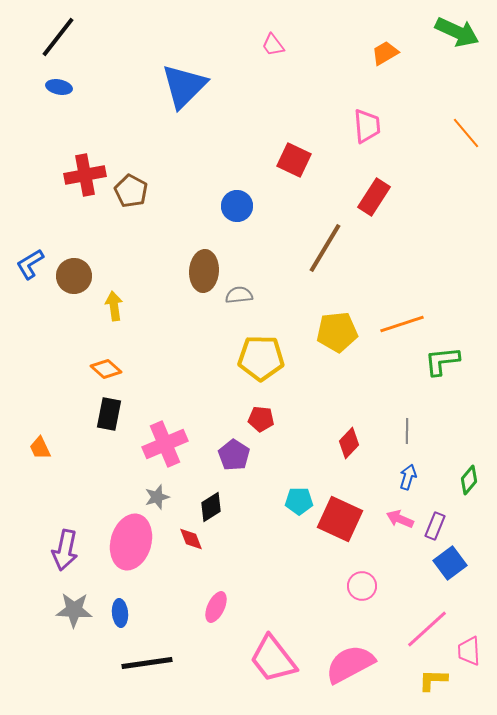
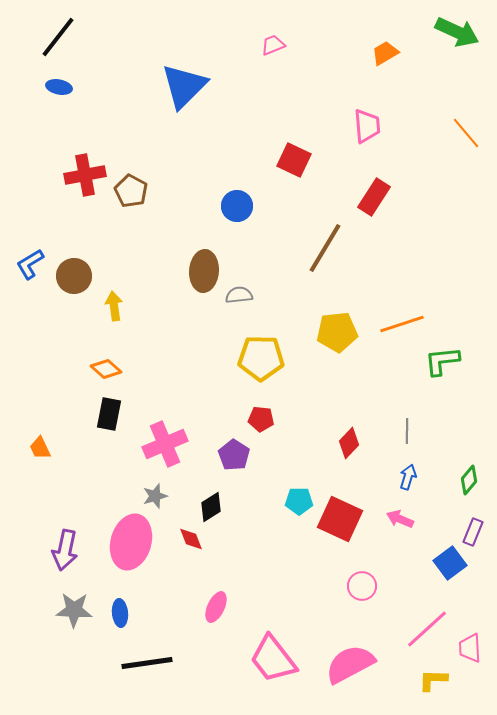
pink trapezoid at (273, 45): rotated 105 degrees clockwise
gray star at (157, 497): moved 2 px left, 1 px up
purple rectangle at (435, 526): moved 38 px right, 6 px down
pink trapezoid at (469, 651): moved 1 px right, 3 px up
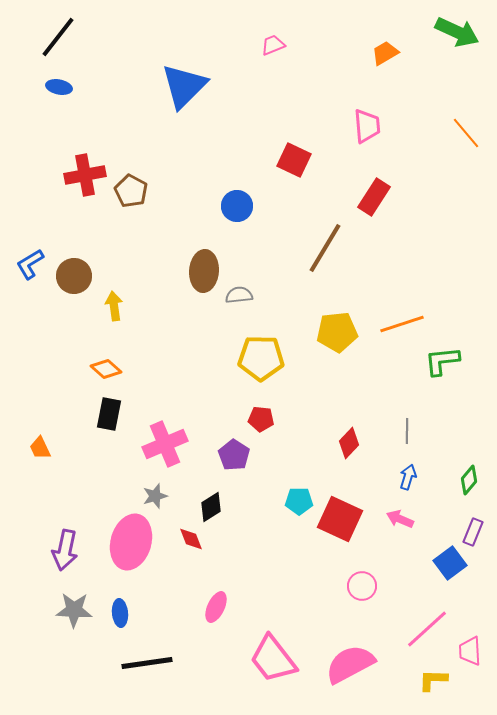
pink trapezoid at (470, 648): moved 3 px down
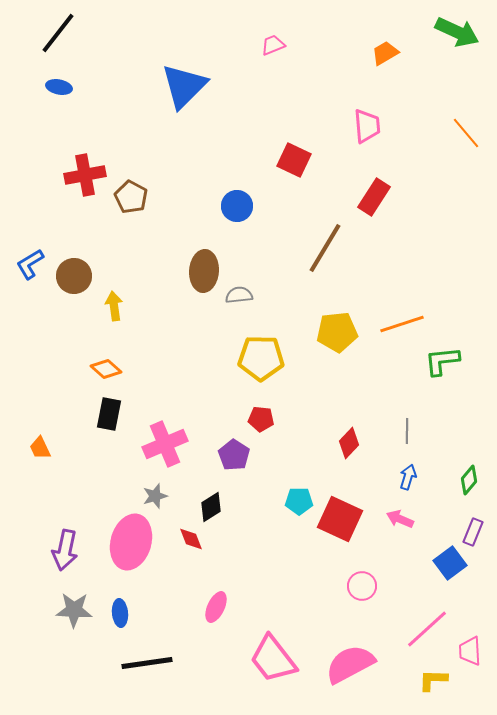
black line at (58, 37): moved 4 px up
brown pentagon at (131, 191): moved 6 px down
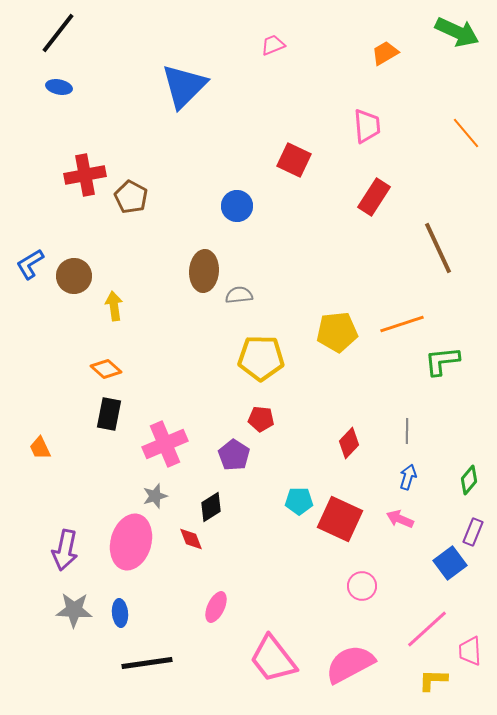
brown line at (325, 248): moved 113 px right; rotated 56 degrees counterclockwise
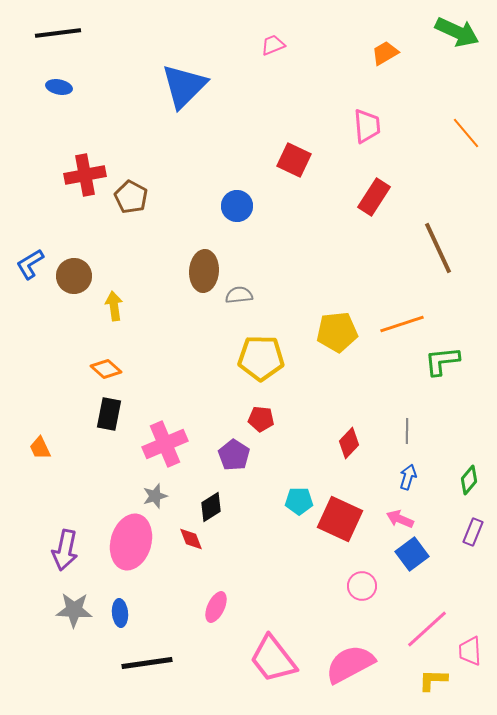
black line at (58, 33): rotated 45 degrees clockwise
blue square at (450, 563): moved 38 px left, 9 px up
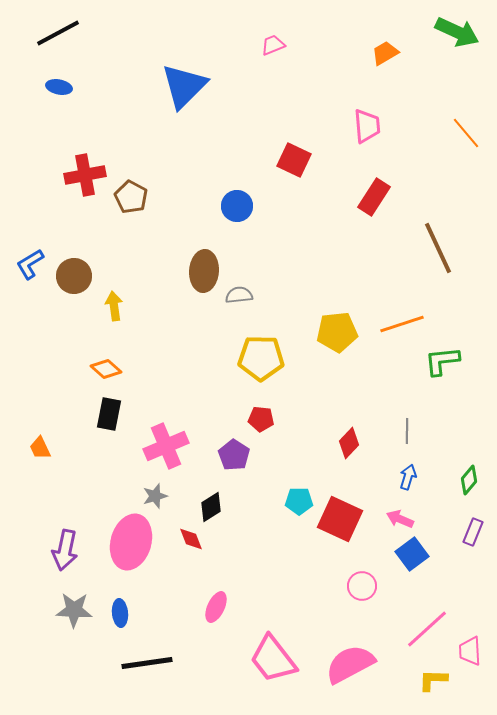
black line at (58, 33): rotated 21 degrees counterclockwise
pink cross at (165, 444): moved 1 px right, 2 px down
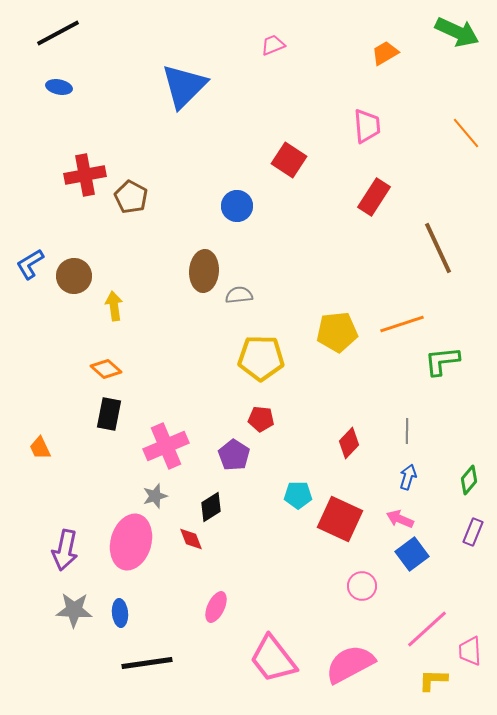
red square at (294, 160): moved 5 px left; rotated 8 degrees clockwise
cyan pentagon at (299, 501): moved 1 px left, 6 px up
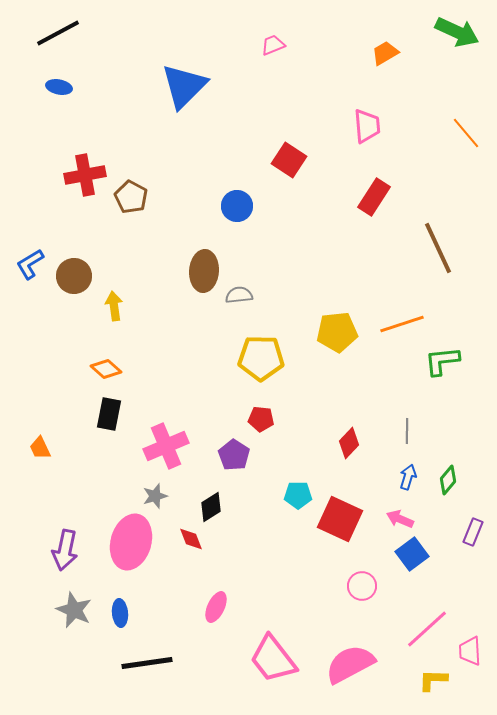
green diamond at (469, 480): moved 21 px left
gray star at (74, 610): rotated 21 degrees clockwise
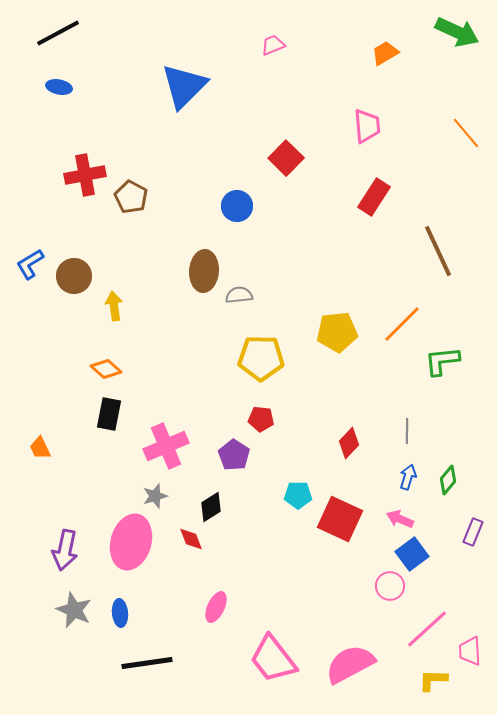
red square at (289, 160): moved 3 px left, 2 px up; rotated 12 degrees clockwise
brown line at (438, 248): moved 3 px down
orange line at (402, 324): rotated 27 degrees counterclockwise
pink circle at (362, 586): moved 28 px right
